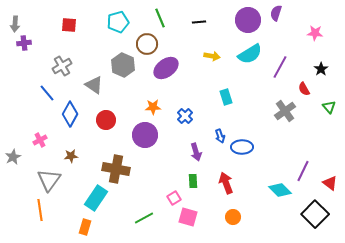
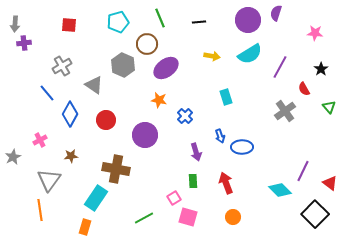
orange star at (153, 107): moved 6 px right, 7 px up; rotated 14 degrees clockwise
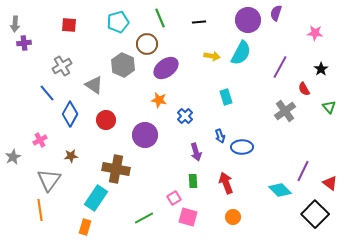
cyan semicircle at (250, 54): moved 9 px left, 1 px up; rotated 30 degrees counterclockwise
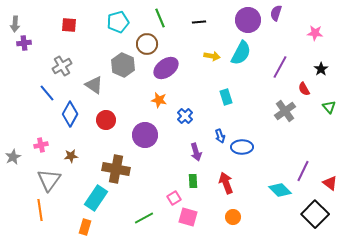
pink cross at (40, 140): moved 1 px right, 5 px down; rotated 16 degrees clockwise
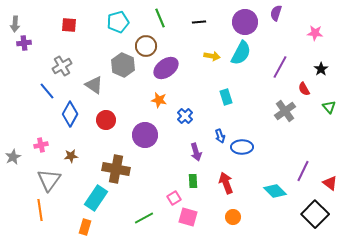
purple circle at (248, 20): moved 3 px left, 2 px down
brown circle at (147, 44): moved 1 px left, 2 px down
blue line at (47, 93): moved 2 px up
cyan diamond at (280, 190): moved 5 px left, 1 px down
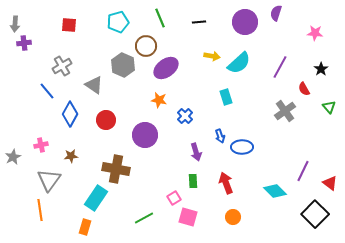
cyan semicircle at (241, 53): moved 2 px left, 10 px down; rotated 20 degrees clockwise
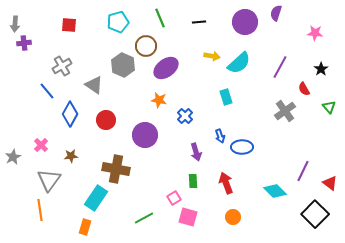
pink cross at (41, 145): rotated 32 degrees counterclockwise
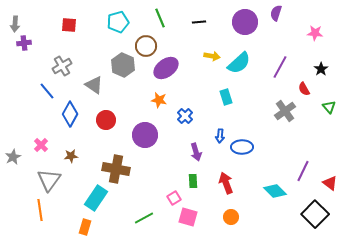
blue arrow at (220, 136): rotated 24 degrees clockwise
orange circle at (233, 217): moved 2 px left
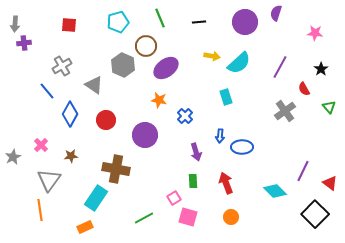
orange rectangle at (85, 227): rotated 49 degrees clockwise
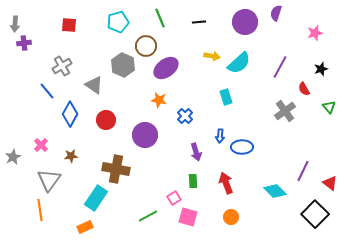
pink star at (315, 33): rotated 21 degrees counterclockwise
black star at (321, 69): rotated 16 degrees clockwise
green line at (144, 218): moved 4 px right, 2 px up
